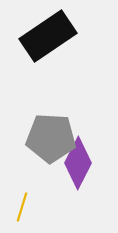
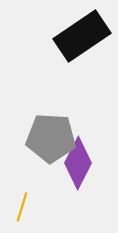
black rectangle: moved 34 px right
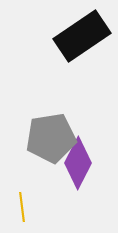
gray pentagon: rotated 12 degrees counterclockwise
yellow line: rotated 24 degrees counterclockwise
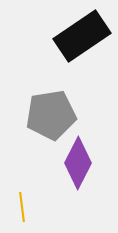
gray pentagon: moved 23 px up
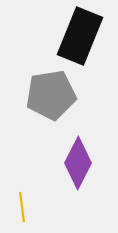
black rectangle: moved 2 px left; rotated 34 degrees counterclockwise
gray pentagon: moved 20 px up
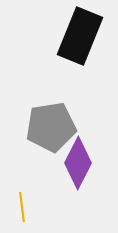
gray pentagon: moved 32 px down
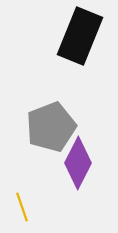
gray pentagon: rotated 12 degrees counterclockwise
yellow line: rotated 12 degrees counterclockwise
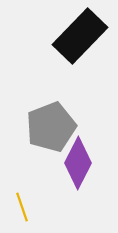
black rectangle: rotated 22 degrees clockwise
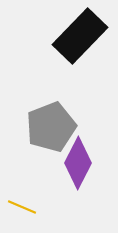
yellow line: rotated 48 degrees counterclockwise
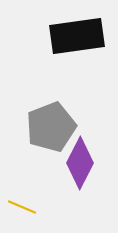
black rectangle: moved 3 px left; rotated 38 degrees clockwise
purple diamond: moved 2 px right
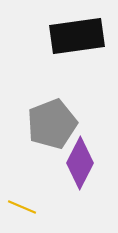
gray pentagon: moved 1 px right, 3 px up
